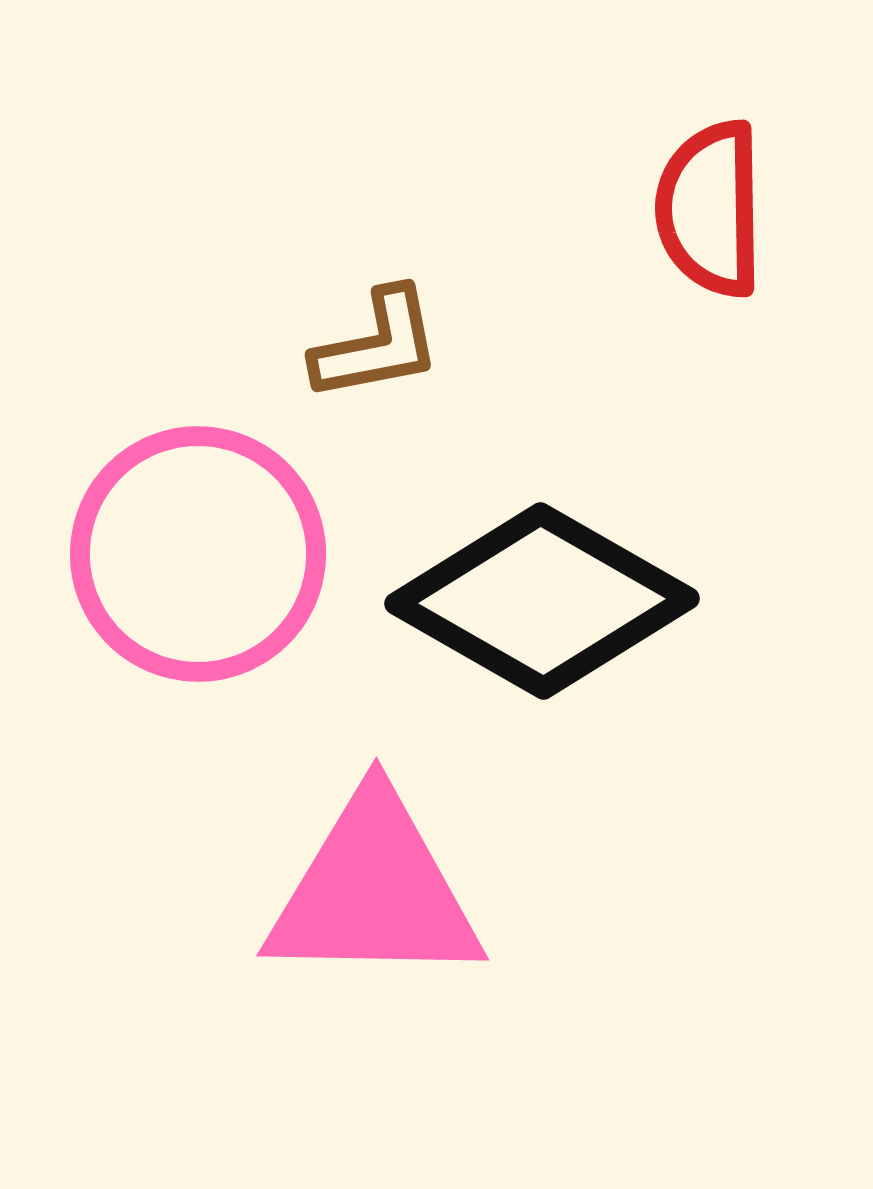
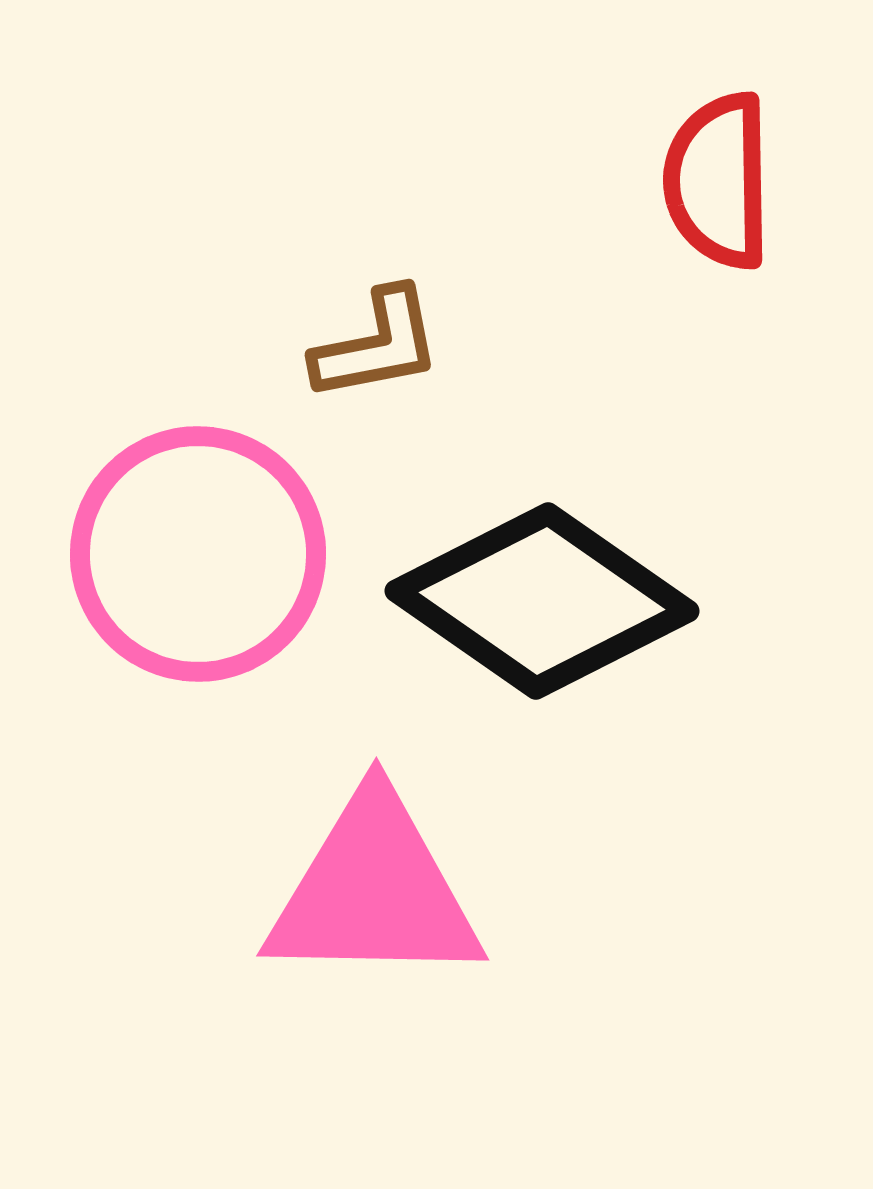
red semicircle: moved 8 px right, 28 px up
black diamond: rotated 5 degrees clockwise
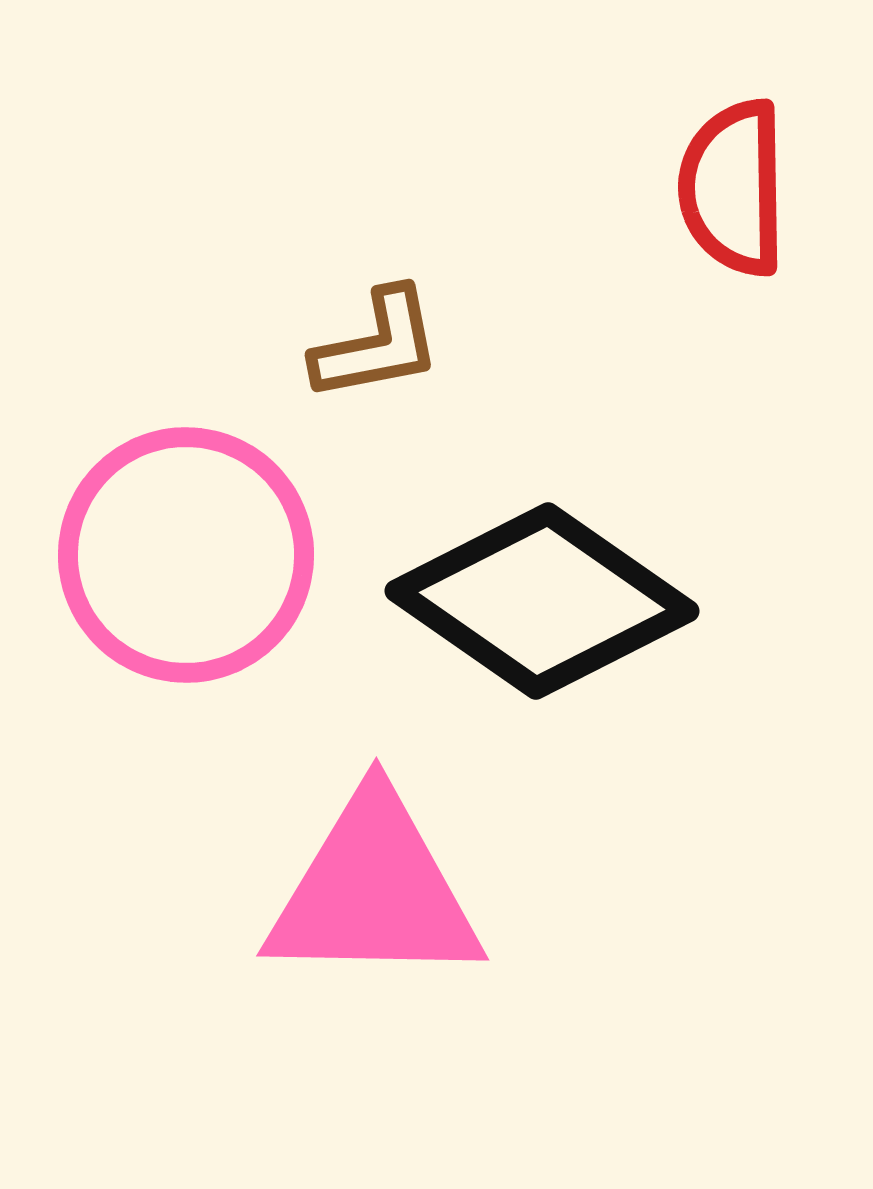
red semicircle: moved 15 px right, 7 px down
pink circle: moved 12 px left, 1 px down
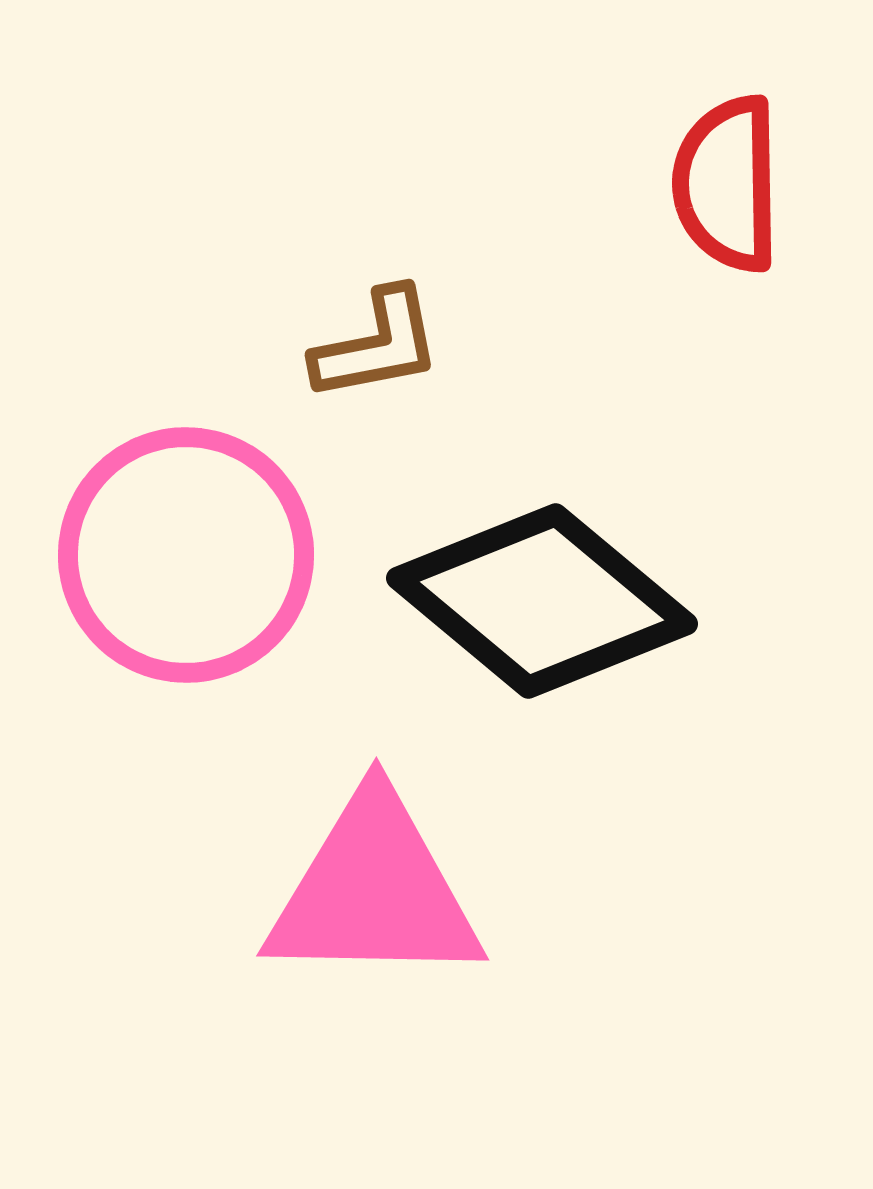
red semicircle: moved 6 px left, 4 px up
black diamond: rotated 5 degrees clockwise
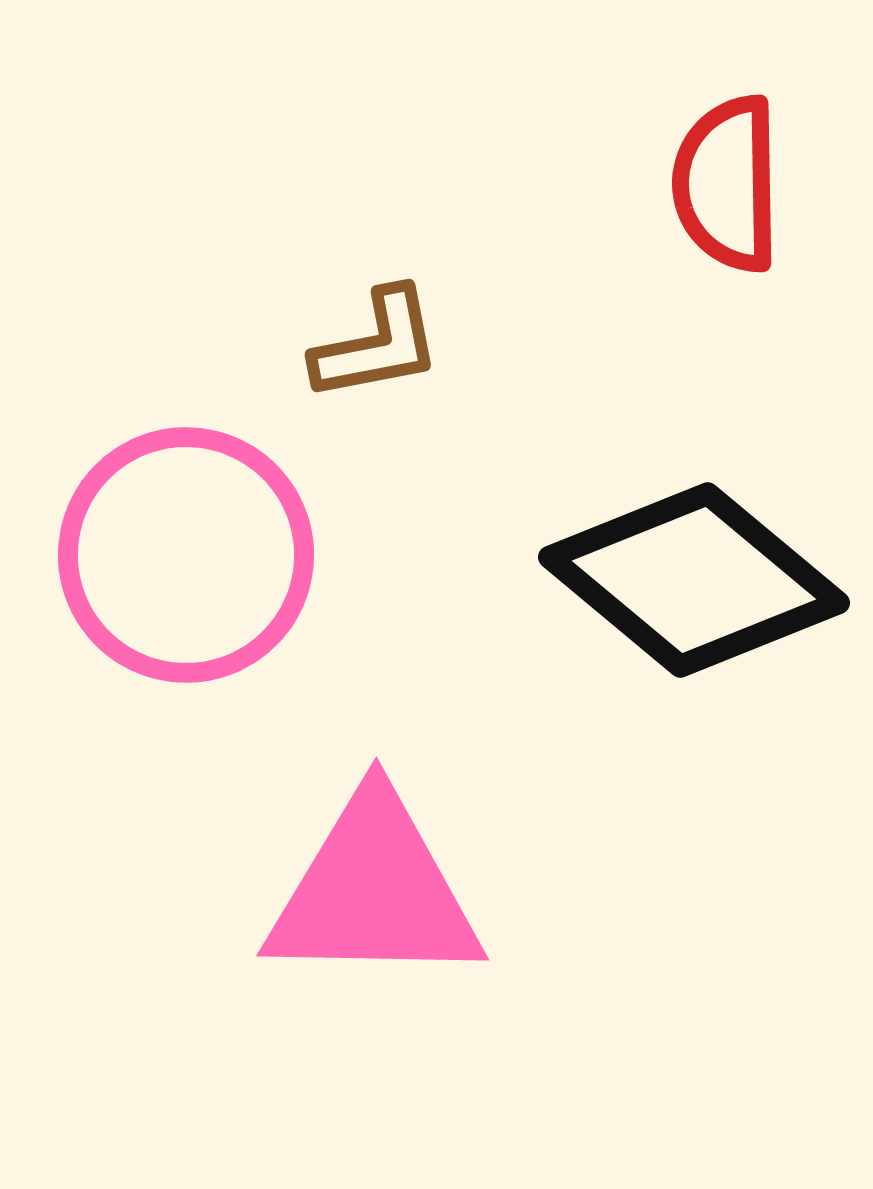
black diamond: moved 152 px right, 21 px up
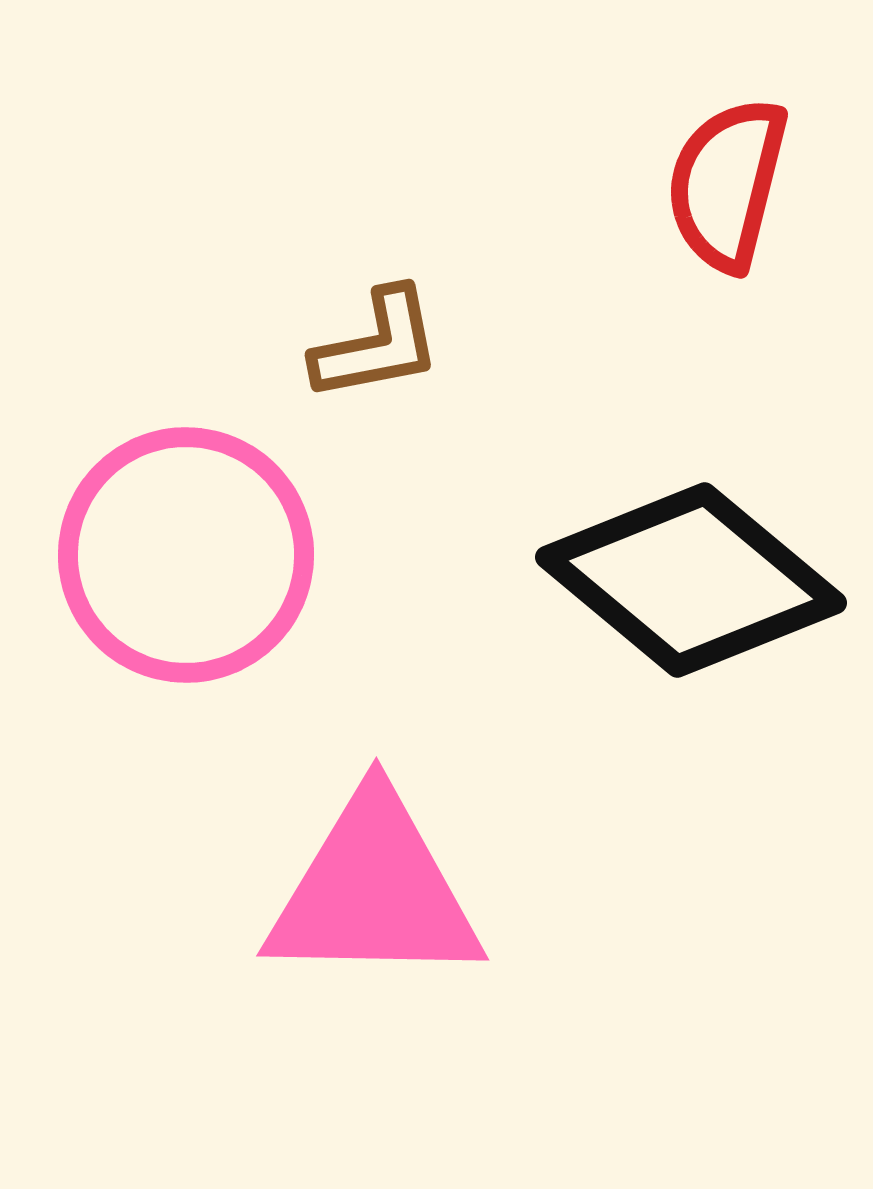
red semicircle: rotated 15 degrees clockwise
black diamond: moved 3 px left
